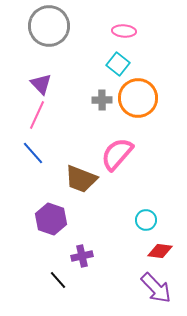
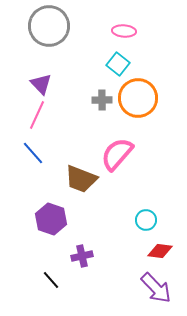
black line: moved 7 px left
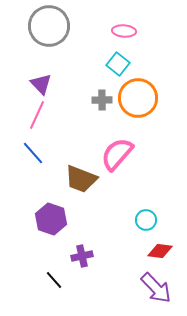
black line: moved 3 px right
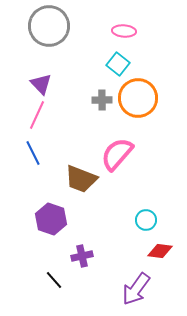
blue line: rotated 15 degrees clockwise
purple arrow: moved 20 px left, 1 px down; rotated 80 degrees clockwise
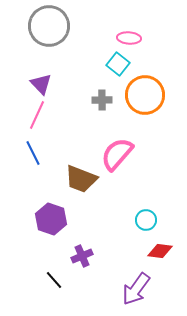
pink ellipse: moved 5 px right, 7 px down
orange circle: moved 7 px right, 3 px up
purple cross: rotated 10 degrees counterclockwise
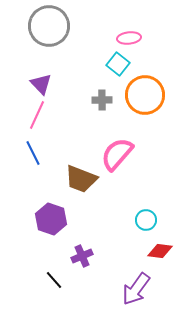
pink ellipse: rotated 10 degrees counterclockwise
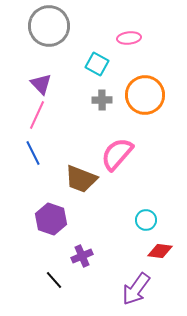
cyan square: moved 21 px left; rotated 10 degrees counterclockwise
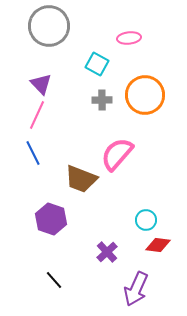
red diamond: moved 2 px left, 6 px up
purple cross: moved 25 px right, 4 px up; rotated 20 degrees counterclockwise
purple arrow: rotated 12 degrees counterclockwise
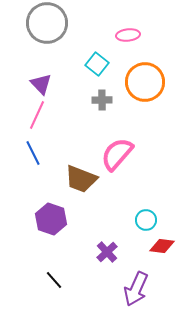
gray circle: moved 2 px left, 3 px up
pink ellipse: moved 1 px left, 3 px up
cyan square: rotated 10 degrees clockwise
orange circle: moved 13 px up
red diamond: moved 4 px right, 1 px down
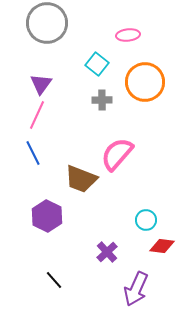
purple triangle: rotated 20 degrees clockwise
purple hexagon: moved 4 px left, 3 px up; rotated 8 degrees clockwise
